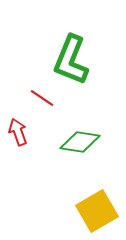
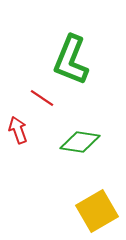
red arrow: moved 2 px up
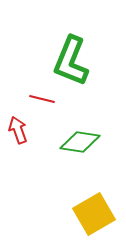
green L-shape: moved 1 px down
red line: moved 1 px down; rotated 20 degrees counterclockwise
yellow square: moved 3 px left, 3 px down
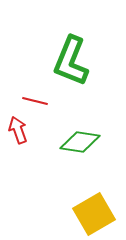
red line: moved 7 px left, 2 px down
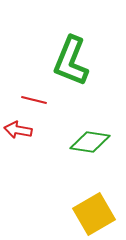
red line: moved 1 px left, 1 px up
red arrow: rotated 60 degrees counterclockwise
green diamond: moved 10 px right
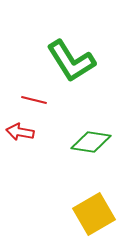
green L-shape: rotated 54 degrees counterclockwise
red arrow: moved 2 px right, 2 px down
green diamond: moved 1 px right
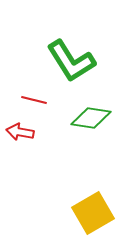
green diamond: moved 24 px up
yellow square: moved 1 px left, 1 px up
